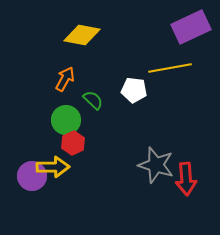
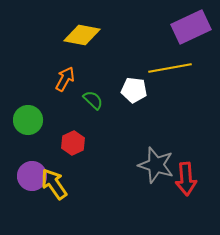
green circle: moved 38 px left
yellow arrow: moved 1 px right, 17 px down; rotated 124 degrees counterclockwise
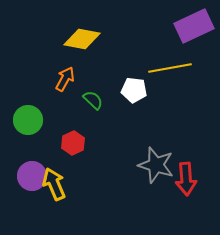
purple rectangle: moved 3 px right, 1 px up
yellow diamond: moved 4 px down
yellow arrow: rotated 12 degrees clockwise
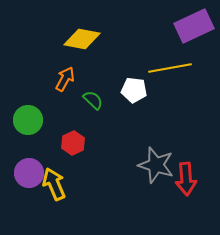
purple circle: moved 3 px left, 3 px up
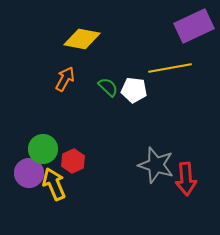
green semicircle: moved 15 px right, 13 px up
green circle: moved 15 px right, 29 px down
red hexagon: moved 18 px down
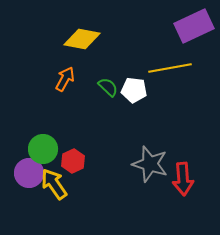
gray star: moved 6 px left, 1 px up
red arrow: moved 3 px left
yellow arrow: rotated 12 degrees counterclockwise
